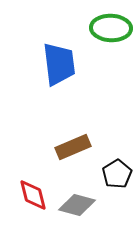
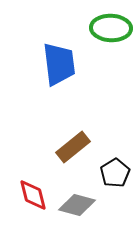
brown rectangle: rotated 16 degrees counterclockwise
black pentagon: moved 2 px left, 1 px up
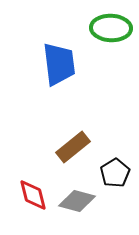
gray diamond: moved 4 px up
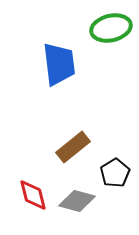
green ellipse: rotated 15 degrees counterclockwise
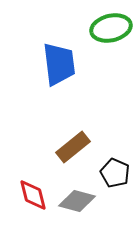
black pentagon: rotated 16 degrees counterclockwise
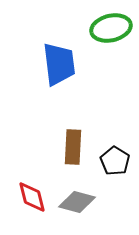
brown rectangle: rotated 48 degrees counterclockwise
black pentagon: moved 12 px up; rotated 8 degrees clockwise
red diamond: moved 1 px left, 2 px down
gray diamond: moved 1 px down
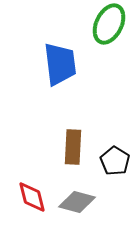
green ellipse: moved 2 px left, 4 px up; rotated 51 degrees counterclockwise
blue trapezoid: moved 1 px right
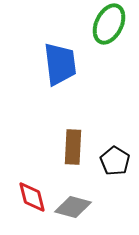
gray diamond: moved 4 px left, 5 px down
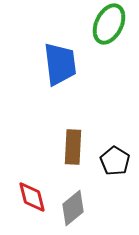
gray diamond: moved 1 px down; rotated 54 degrees counterclockwise
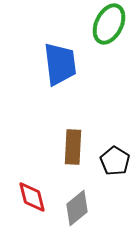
gray diamond: moved 4 px right
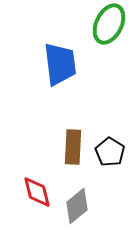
black pentagon: moved 5 px left, 9 px up
red diamond: moved 5 px right, 5 px up
gray diamond: moved 2 px up
